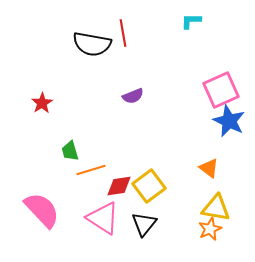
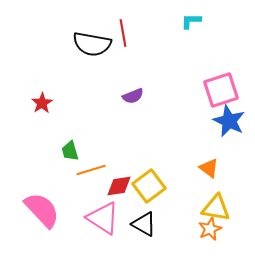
pink square: rotated 6 degrees clockwise
black triangle: rotated 40 degrees counterclockwise
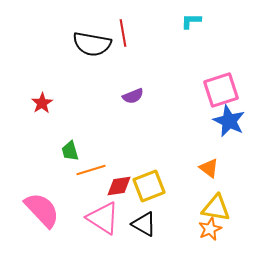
yellow square: rotated 16 degrees clockwise
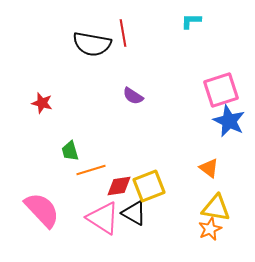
purple semicircle: rotated 55 degrees clockwise
red star: rotated 25 degrees counterclockwise
black triangle: moved 10 px left, 11 px up
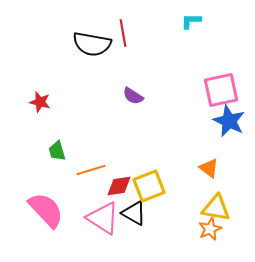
pink square: rotated 6 degrees clockwise
red star: moved 2 px left, 1 px up
green trapezoid: moved 13 px left
pink semicircle: moved 4 px right
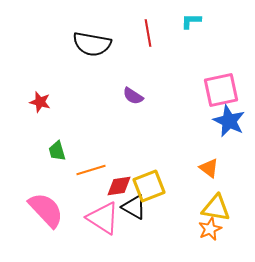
red line: moved 25 px right
black triangle: moved 6 px up
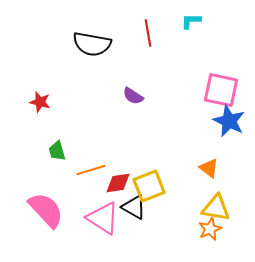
pink square: rotated 24 degrees clockwise
red diamond: moved 1 px left, 3 px up
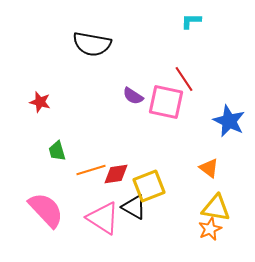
red line: moved 36 px right, 46 px down; rotated 24 degrees counterclockwise
pink square: moved 55 px left, 12 px down
red diamond: moved 2 px left, 9 px up
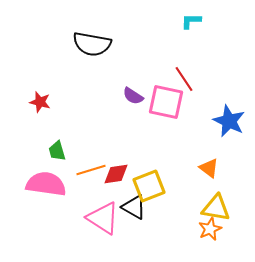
pink semicircle: moved 26 px up; rotated 39 degrees counterclockwise
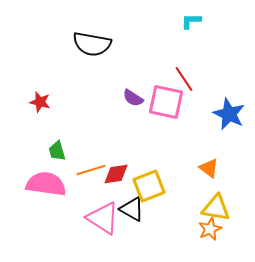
purple semicircle: moved 2 px down
blue star: moved 7 px up
black triangle: moved 2 px left, 2 px down
